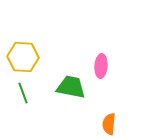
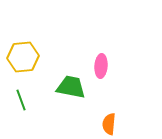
yellow hexagon: rotated 8 degrees counterclockwise
green line: moved 2 px left, 7 px down
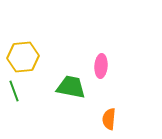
green line: moved 7 px left, 9 px up
orange semicircle: moved 5 px up
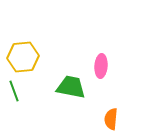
orange semicircle: moved 2 px right
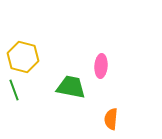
yellow hexagon: rotated 20 degrees clockwise
green line: moved 1 px up
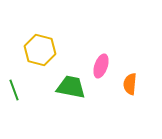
yellow hexagon: moved 17 px right, 7 px up
pink ellipse: rotated 15 degrees clockwise
orange semicircle: moved 19 px right, 35 px up
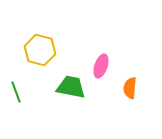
orange semicircle: moved 4 px down
green line: moved 2 px right, 2 px down
